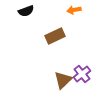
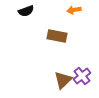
brown rectangle: moved 2 px right; rotated 36 degrees clockwise
purple cross: moved 2 px down
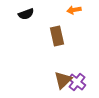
black semicircle: moved 3 px down
brown rectangle: rotated 66 degrees clockwise
purple cross: moved 5 px left, 6 px down; rotated 12 degrees counterclockwise
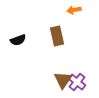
black semicircle: moved 8 px left, 26 px down
brown triangle: rotated 12 degrees counterclockwise
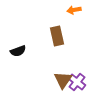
black semicircle: moved 11 px down
